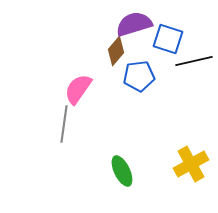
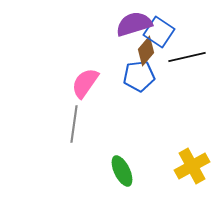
blue square: moved 9 px left, 7 px up; rotated 16 degrees clockwise
brown diamond: moved 30 px right
black line: moved 7 px left, 4 px up
pink semicircle: moved 7 px right, 6 px up
gray line: moved 10 px right
yellow cross: moved 1 px right, 2 px down
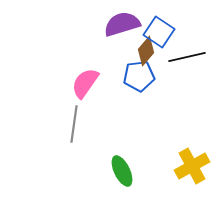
purple semicircle: moved 12 px left
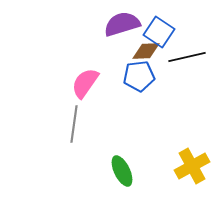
brown diamond: rotated 48 degrees clockwise
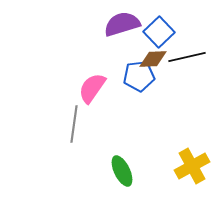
blue square: rotated 12 degrees clockwise
brown diamond: moved 7 px right, 8 px down
pink semicircle: moved 7 px right, 5 px down
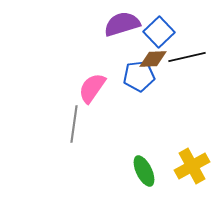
green ellipse: moved 22 px right
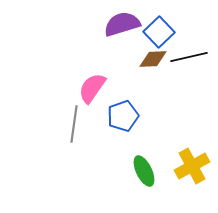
black line: moved 2 px right
blue pentagon: moved 16 px left, 40 px down; rotated 12 degrees counterclockwise
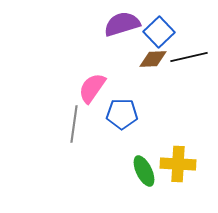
blue pentagon: moved 1 px left, 2 px up; rotated 20 degrees clockwise
yellow cross: moved 14 px left, 2 px up; rotated 32 degrees clockwise
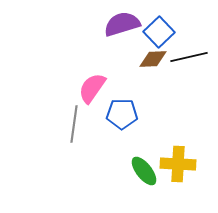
green ellipse: rotated 12 degrees counterclockwise
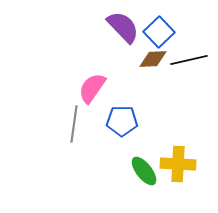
purple semicircle: moved 1 px right, 3 px down; rotated 63 degrees clockwise
black line: moved 3 px down
blue pentagon: moved 7 px down
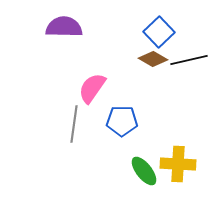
purple semicircle: moved 59 px left; rotated 45 degrees counterclockwise
brown diamond: rotated 32 degrees clockwise
